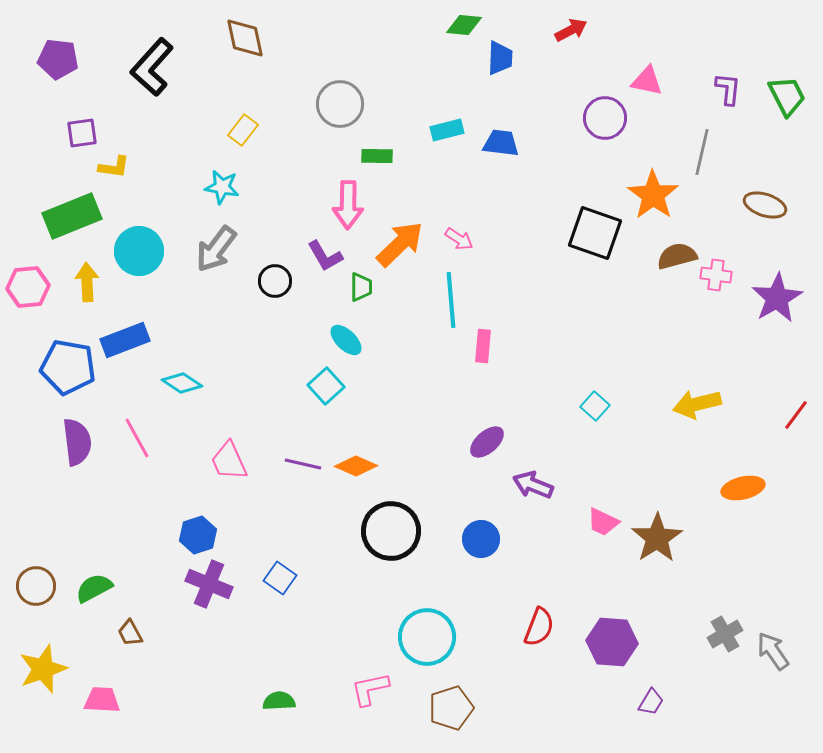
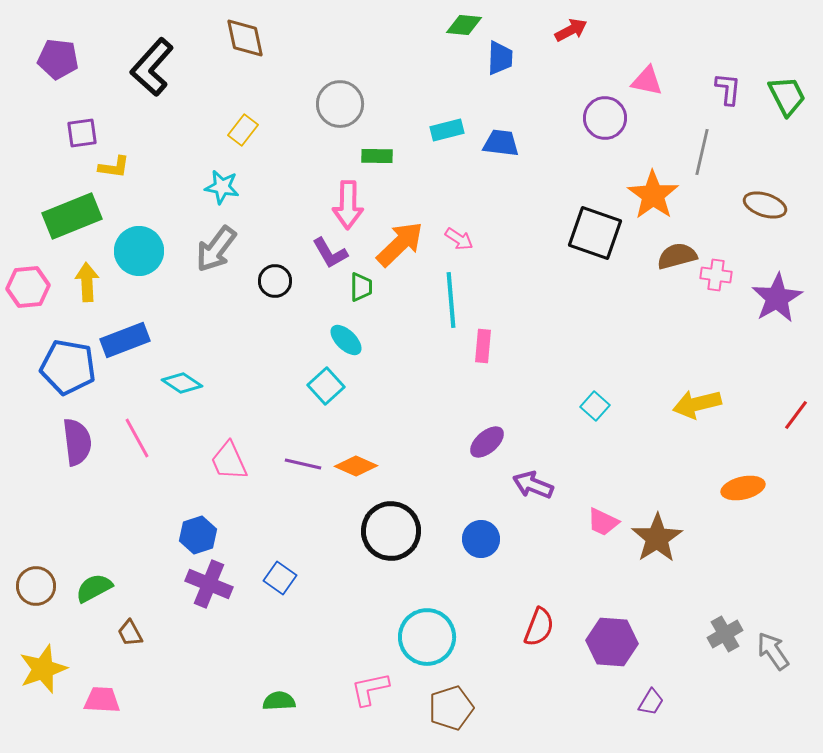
purple L-shape at (325, 256): moved 5 px right, 3 px up
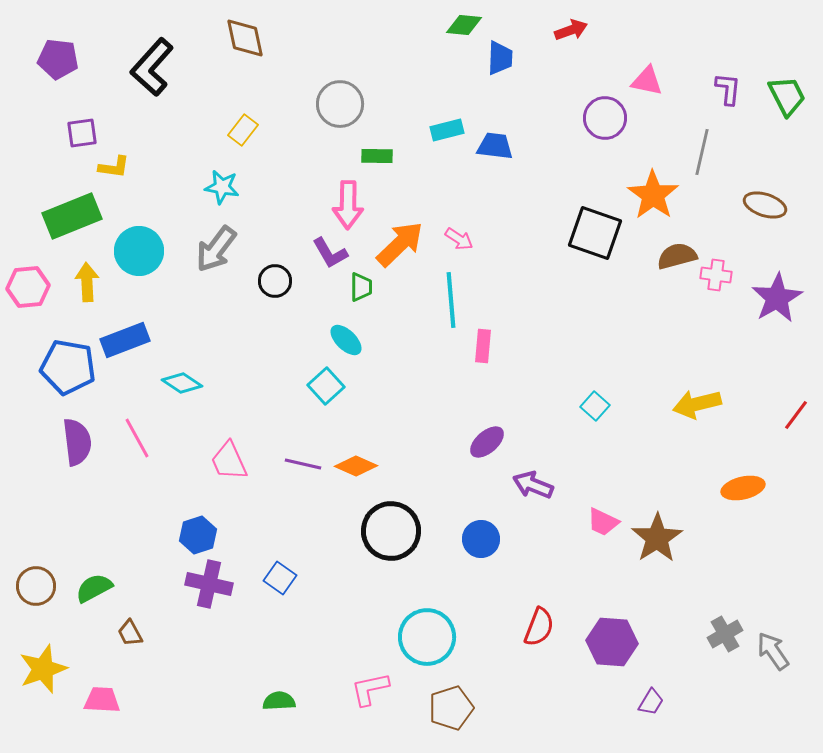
red arrow at (571, 30): rotated 8 degrees clockwise
blue trapezoid at (501, 143): moved 6 px left, 3 px down
purple cross at (209, 584): rotated 9 degrees counterclockwise
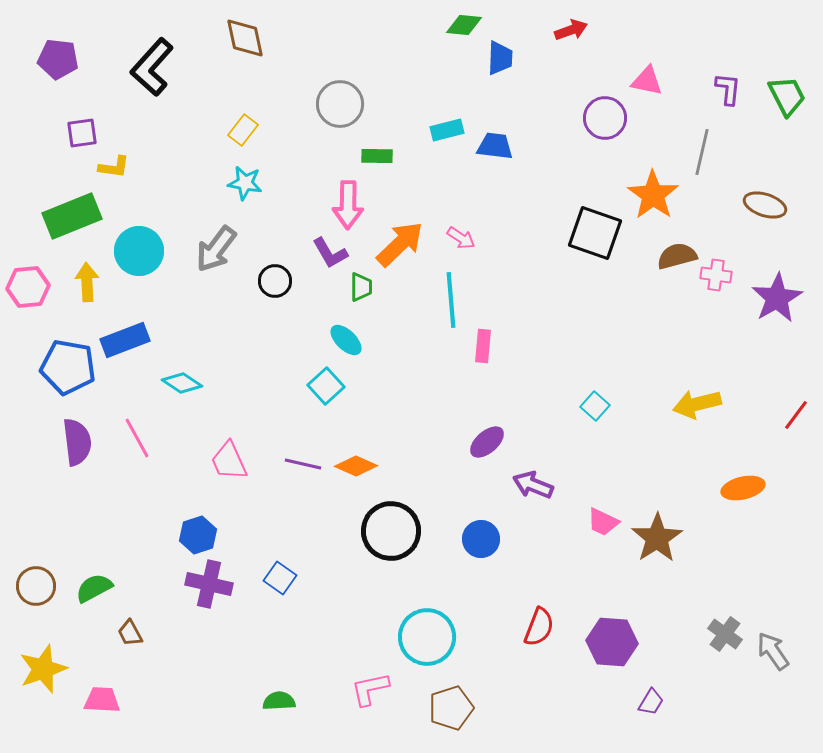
cyan star at (222, 187): moved 23 px right, 4 px up
pink arrow at (459, 239): moved 2 px right, 1 px up
gray cross at (725, 634): rotated 24 degrees counterclockwise
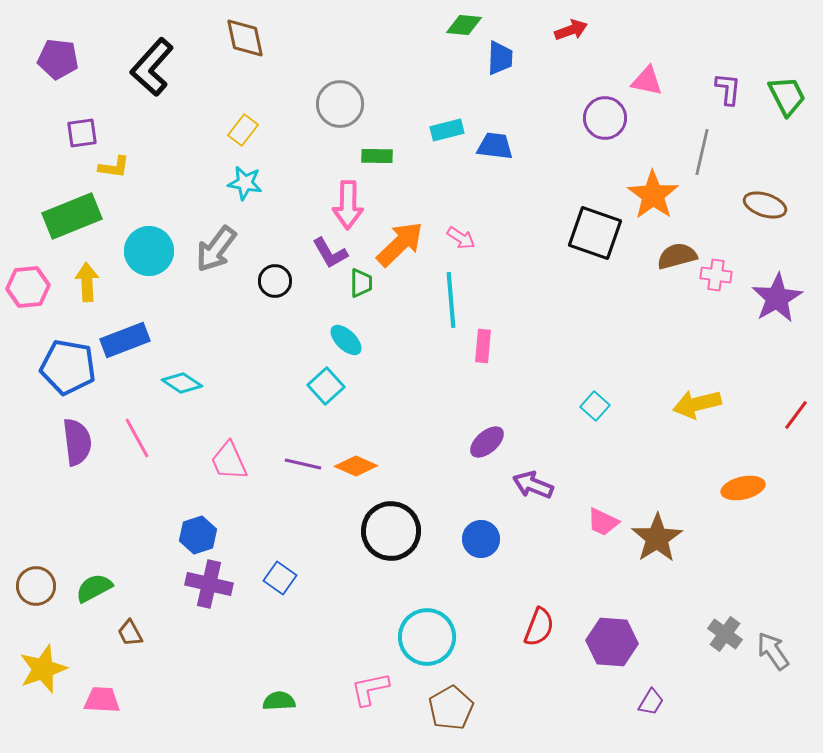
cyan circle at (139, 251): moved 10 px right
green trapezoid at (361, 287): moved 4 px up
brown pentagon at (451, 708): rotated 12 degrees counterclockwise
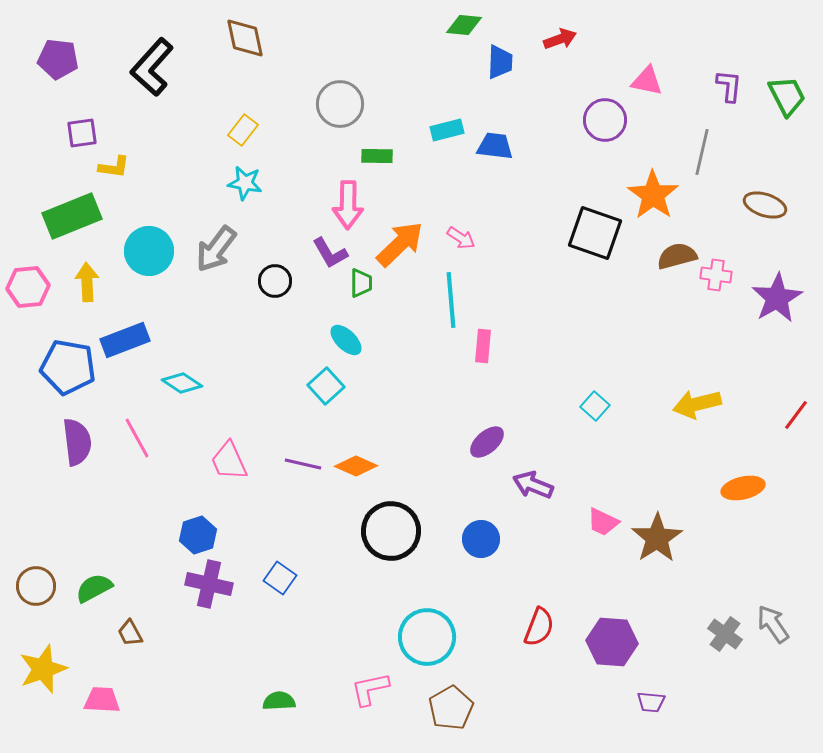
red arrow at (571, 30): moved 11 px left, 9 px down
blue trapezoid at (500, 58): moved 4 px down
purple L-shape at (728, 89): moved 1 px right, 3 px up
purple circle at (605, 118): moved 2 px down
gray arrow at (773, 651): moved 27 px up
purple trapezoid at (651, 702): rotated 64 degrees clockwise
